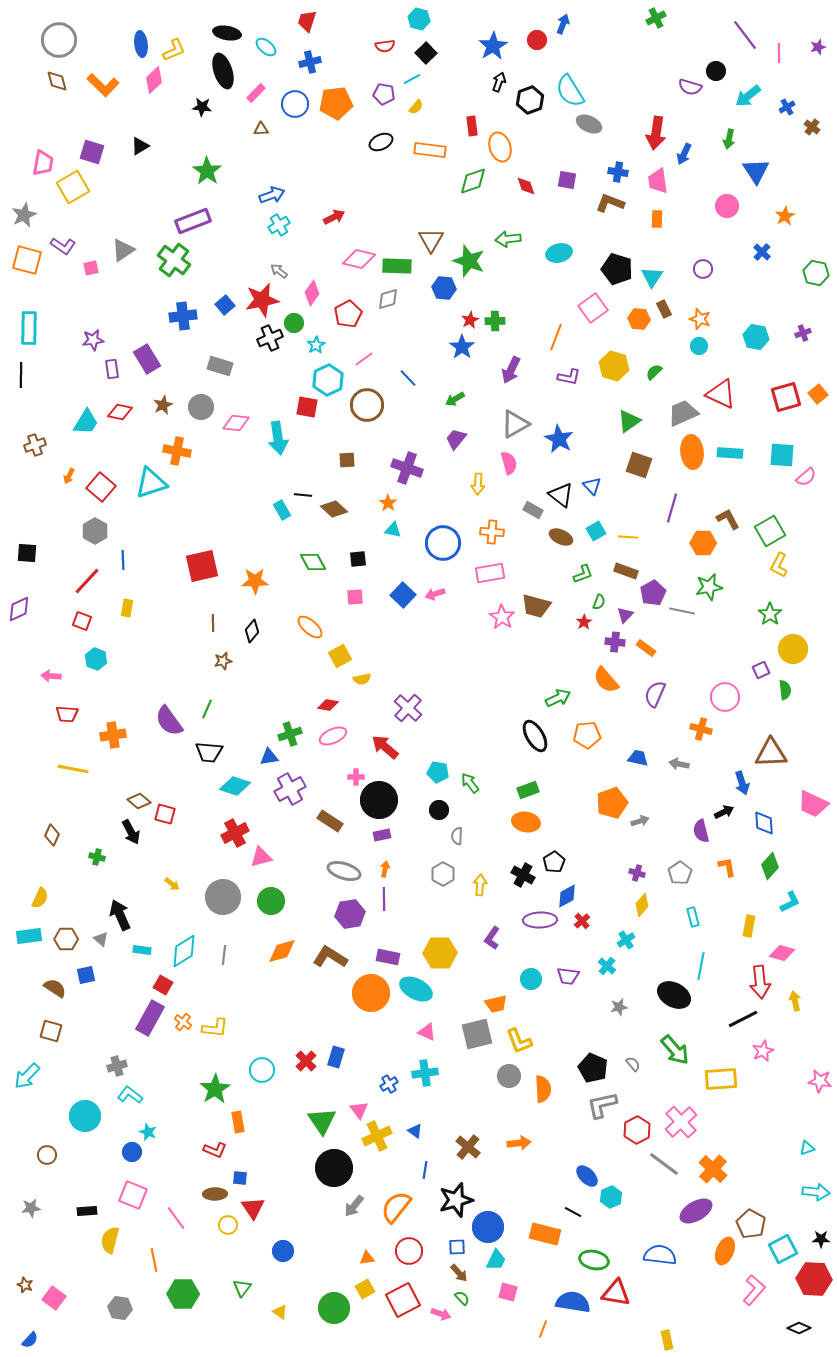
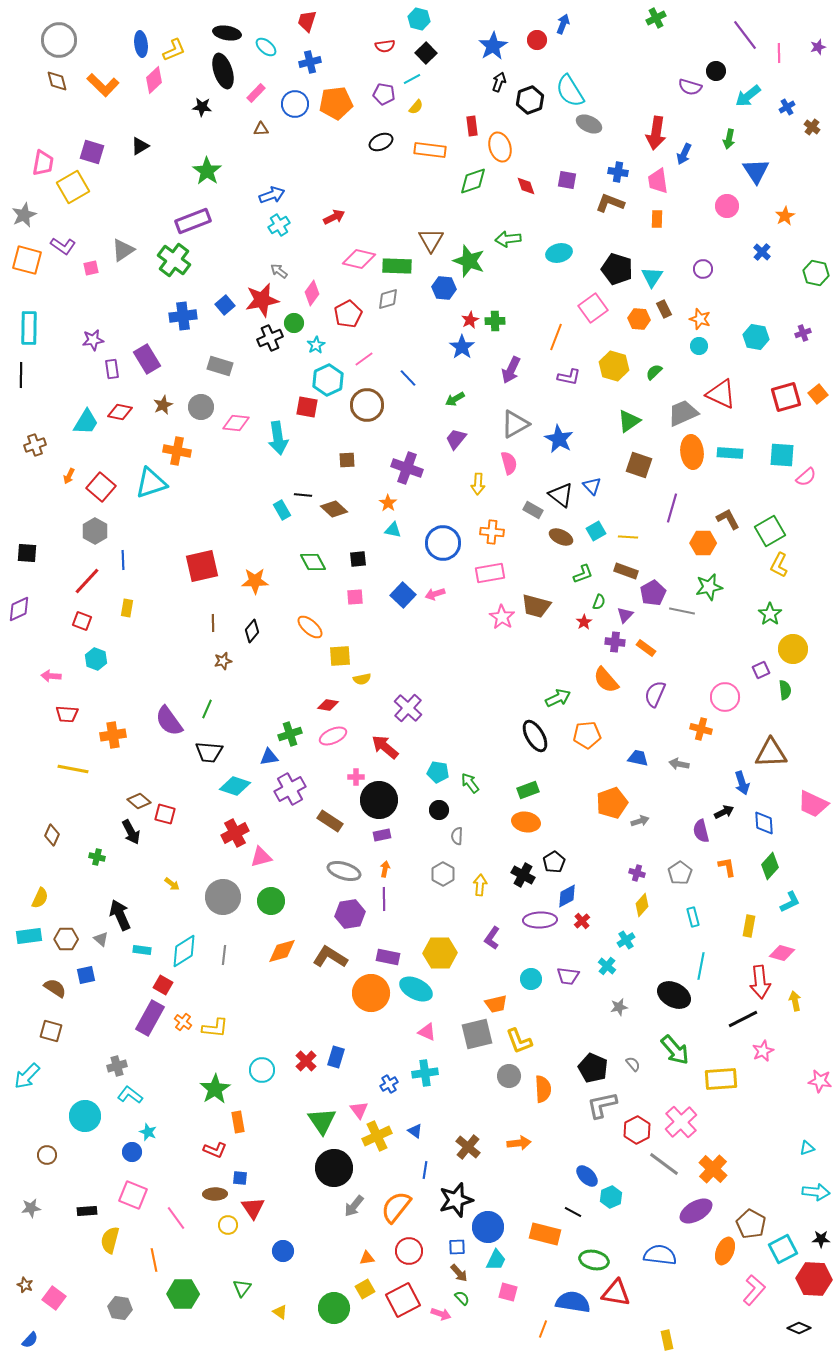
yellow square at (340, 656): rotated 25 degrees clockwise
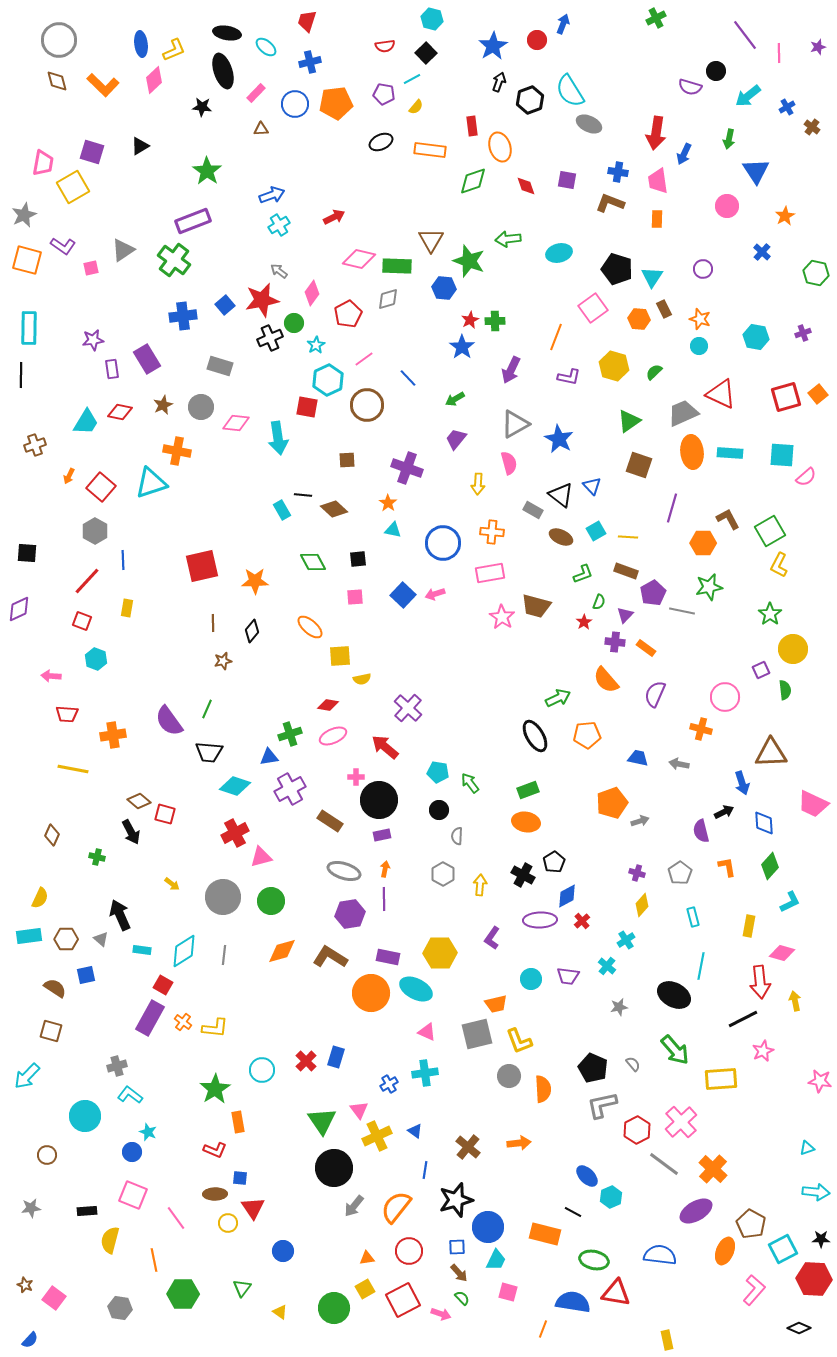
cyan hexagon at (419, 19): moved 13 px right
yellow circle at (228, 1225): moved 2 px up
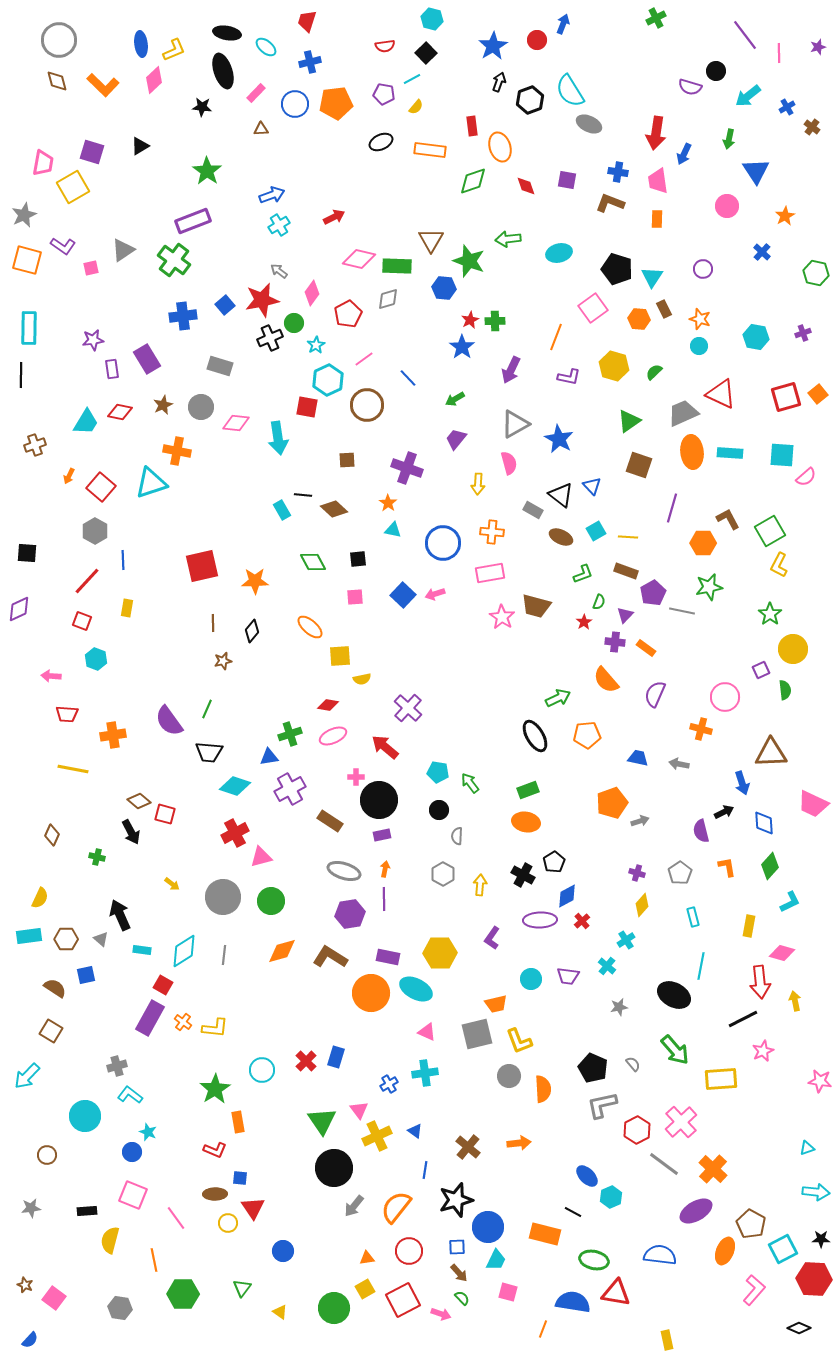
brown square at (51, 1031): rotated 15 degrees clockwise
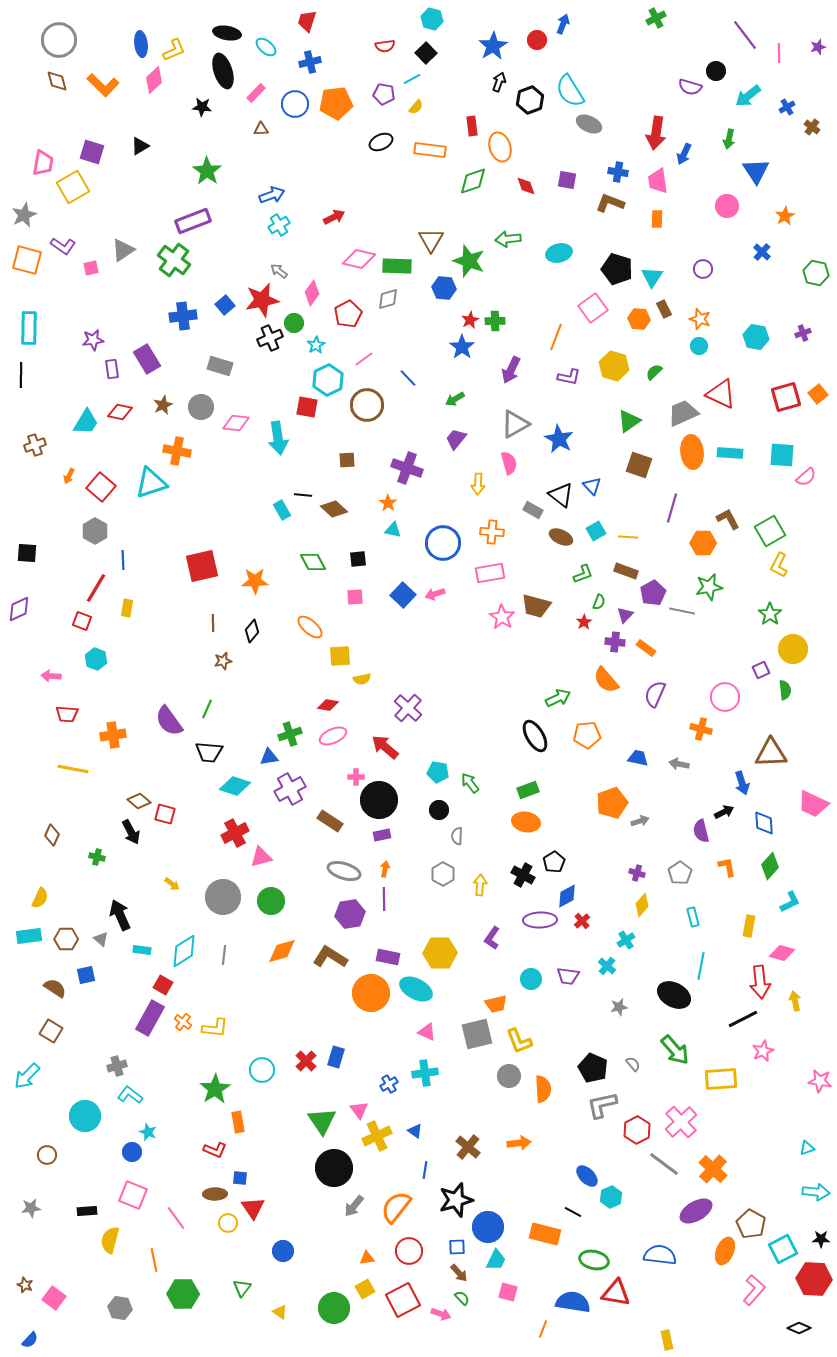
red line at (87, 581): moved 9 px right, 7 px down; rotated 12 degrees counterclockwise
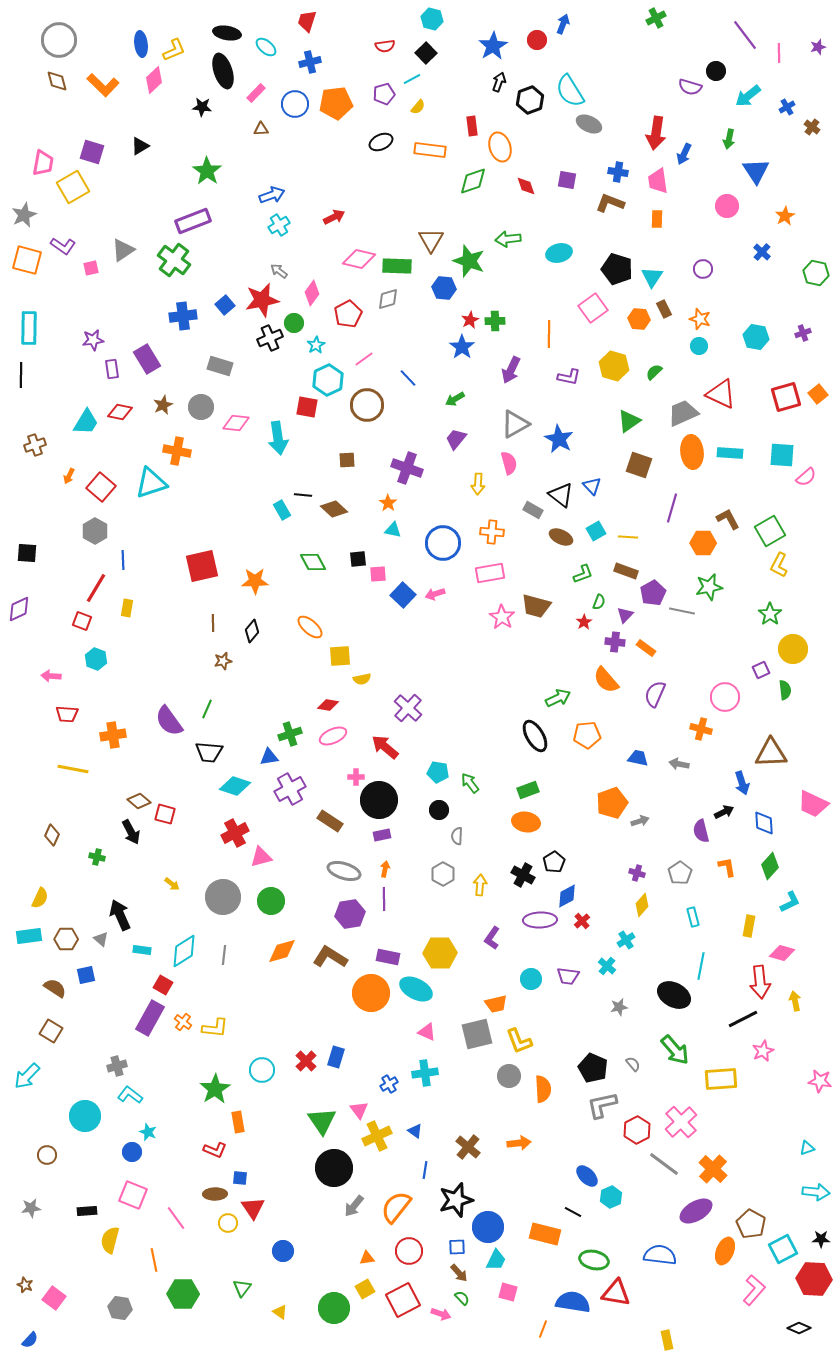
purple pentagon at (384, 94): rotated 25 degrees counterclockwise
yellow semicircle at (416, 107): moved 2 px right
orange line at (556, 337): moved 7 px left, 3 px up; rotated 20 degrees counterclockwise
pink square at (355, 597): moved 23 px right, 23 px up
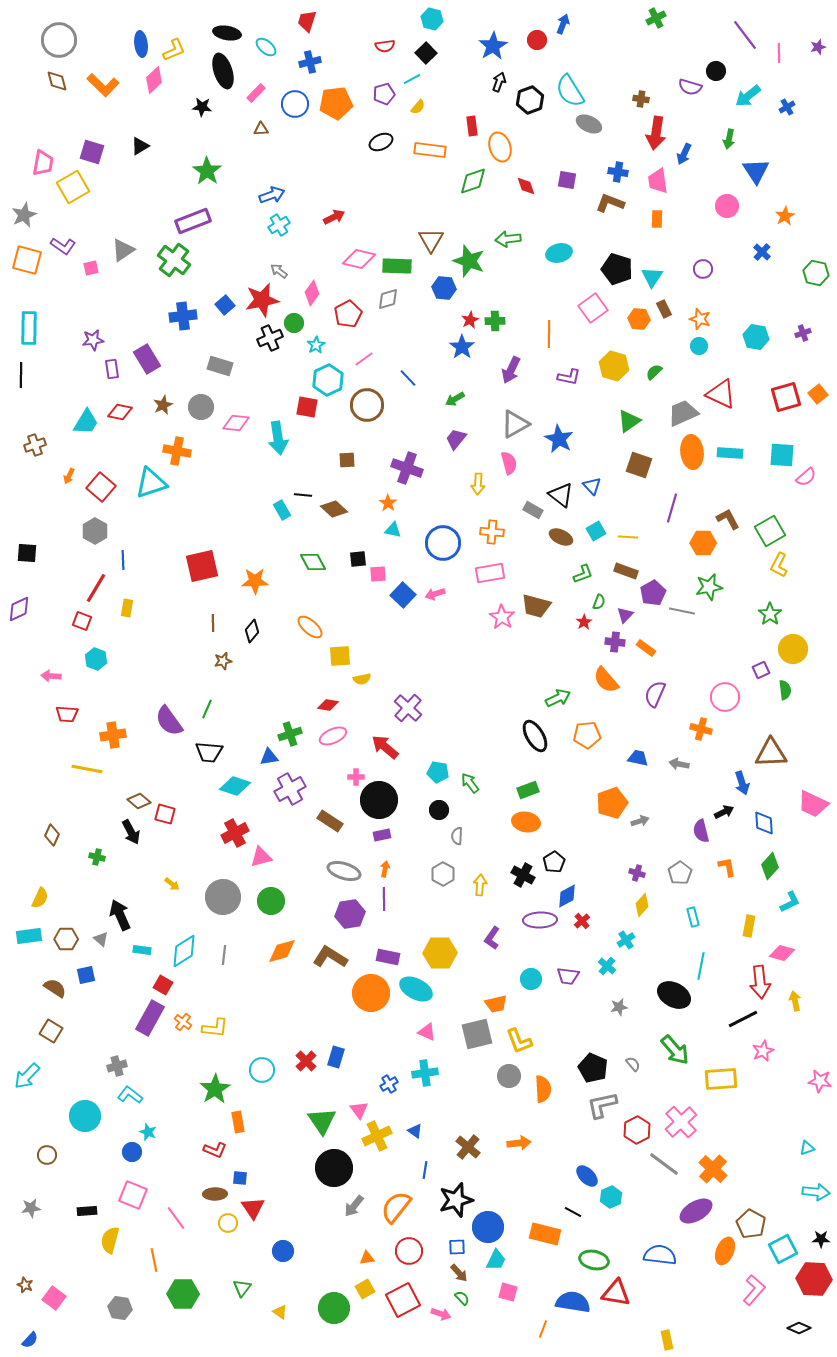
brown cross at (812, 127): moved 171 px left, 28 px up; rotated 28 degrees counterclockwise
yellow line at (73, 769): moved 14 px right
